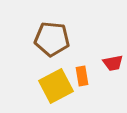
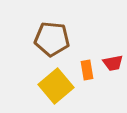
orange rectangle: moved 5 px right, 6 px up
yellow square: rotated 12 degrees counterclockwise
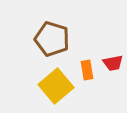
brown pentagon: rotated 12 degrees clockwise
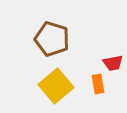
orange rectangle: moved 11 px right, 14 px down
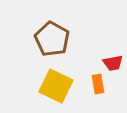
brown pentagon: rotated 12 degrees clockwise
yellow square: rotated 24 degrees counterclockwise
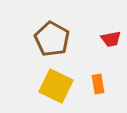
red trapezoid: moved 2 px left, 24 px up
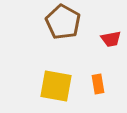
brown pentagon: moved 11 px right, 17 px up
yellow square: rotated 16 degrees counterclockwise
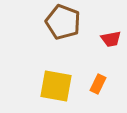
brown pentagon: rotated 8 degrees counterclockwise
orange rectangle: rotated 36 degrees clockwise
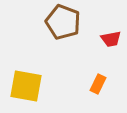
yellow square: moved 30 px left
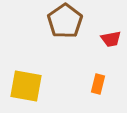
brown pentagon: moved 2 px right, 1 px up; rotated 16 degrees clockwise
orange rectangle: rotated 12 degrees counterclockwise
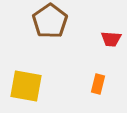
brown pentagon: moved 15 px left
red trapezoid: rotated 15 degrees clockwise
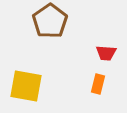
red trapezoid: moved 5 px left, 14 px down
